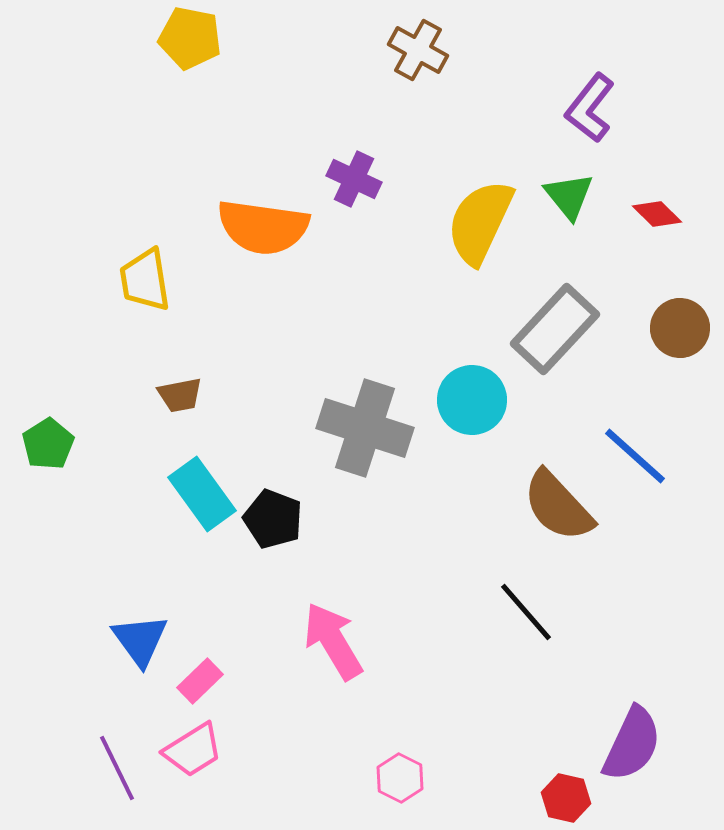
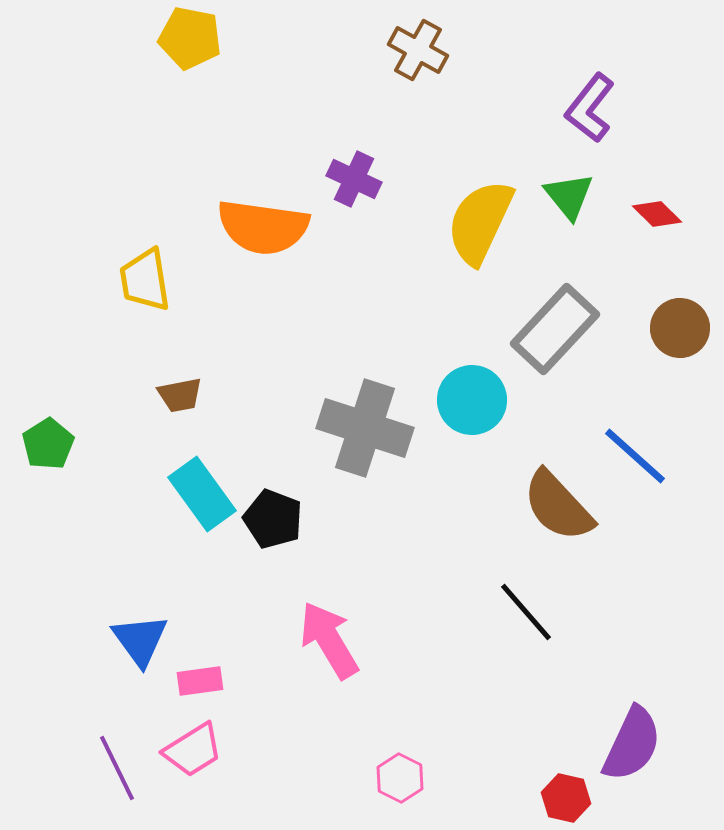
pink arrow: moved 4 px left, 1 px up
pink rectangle: rotated 36 degrees clockwise
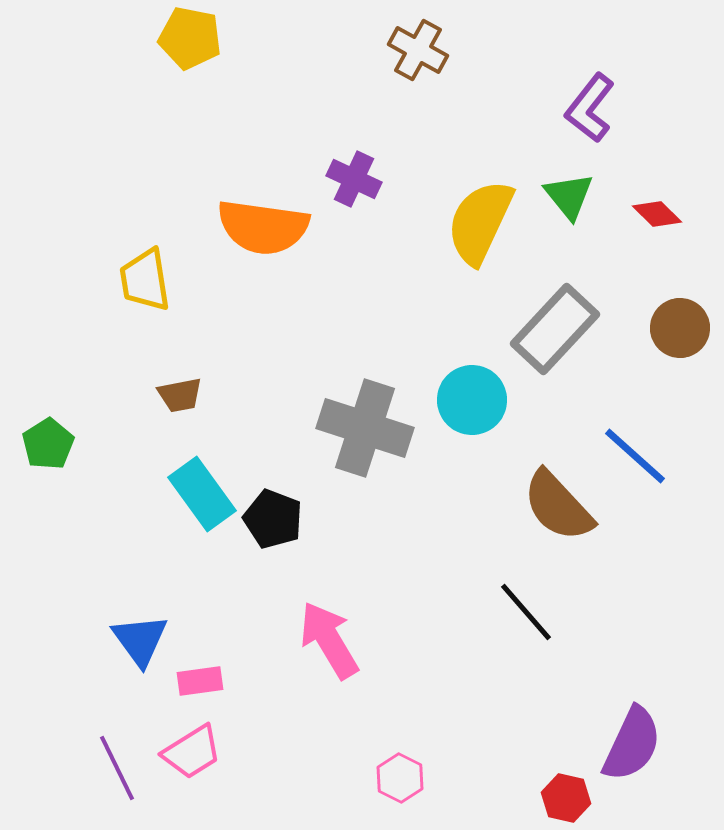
pink trapezoid: moved 1 px left, 2 px down
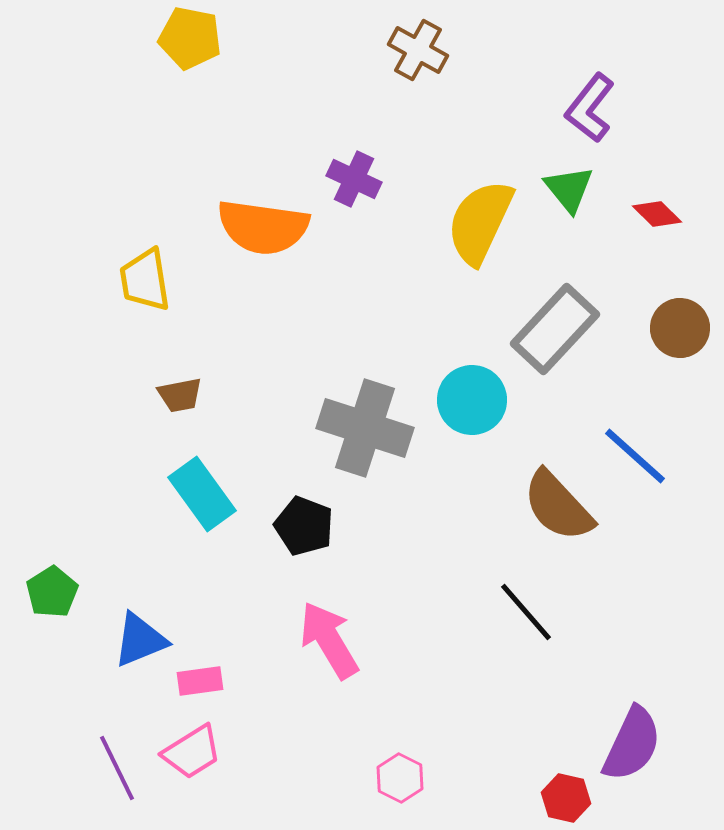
green triangle: moved 7 px up
green pentagon: moved 4 px right, 148 px down
black pentagon: moved 31 px right, 7 px down
blue triangle: rotated 44 degrees clockwise
